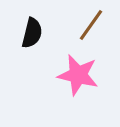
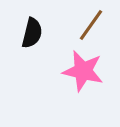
pink star: moved 5 px right, 4 px up
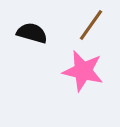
black semicircle: rotated 88 degrees counterclockwise
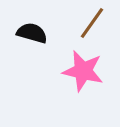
brown line: moved 1 px right, 2 px up
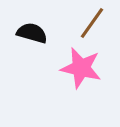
pink star: moved 2 px left, 3 px up
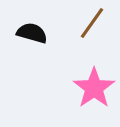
pink star: moved 13 px right, 20 px down; rotated 24 degrees clockwise
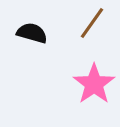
pink star: moved 4 px up
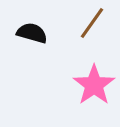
pink star: moved 1 px down
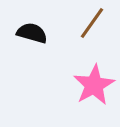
pink star: rotated 6 degrees clockwise
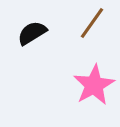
black semicircle: rotated 48 degrees counterclockwise
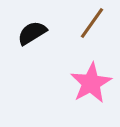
pink star: moved 3 px left, 2 px up
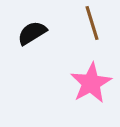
brown line: rotated 52 degrees counterclockwise
